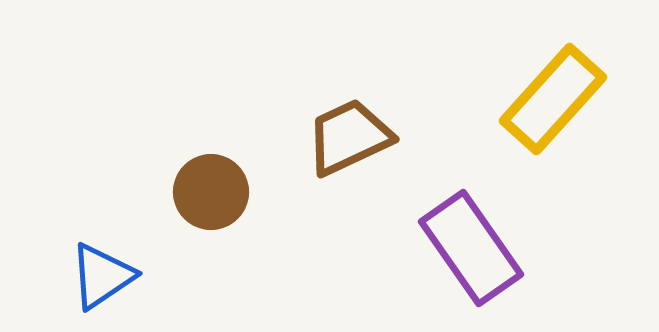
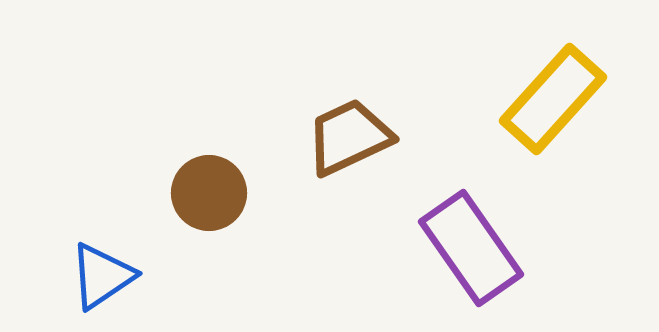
brown circle: moved 2 px left, 1 px down
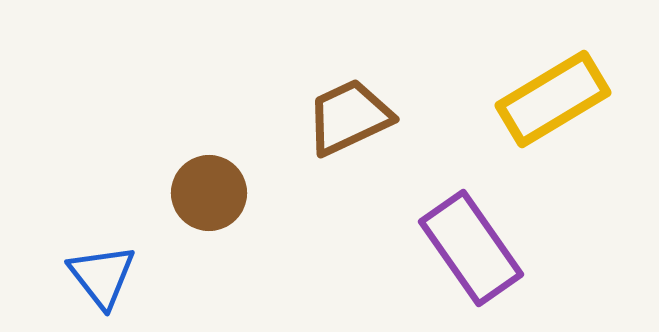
yellow rectangle: rotated 17 degrees clockwise
brown trapezoid: moved 20 px up
blue triangle: rotated 34 degrees counterclockwise
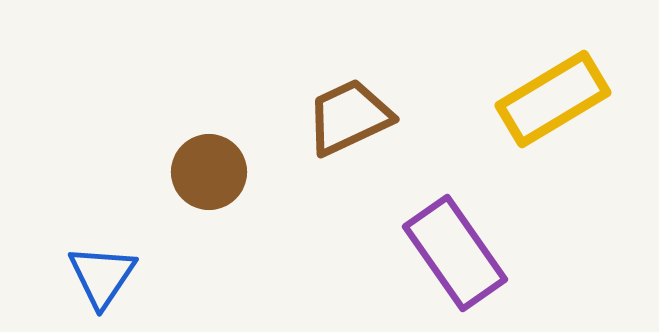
brown circle: moved 21 px up
purple rectangle: moved 16 px left, 5 px down
blue triangle: rotated 12 degrees clockwise
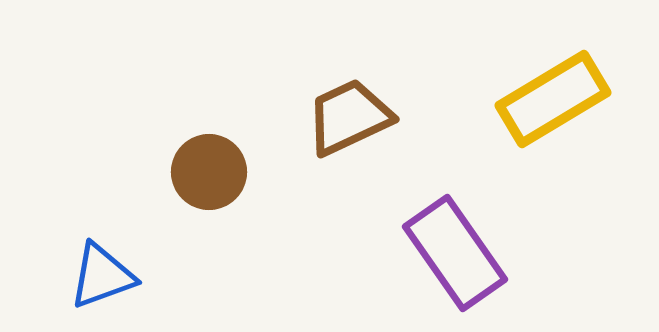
blue triangle: rotated 36 degrees clockwise
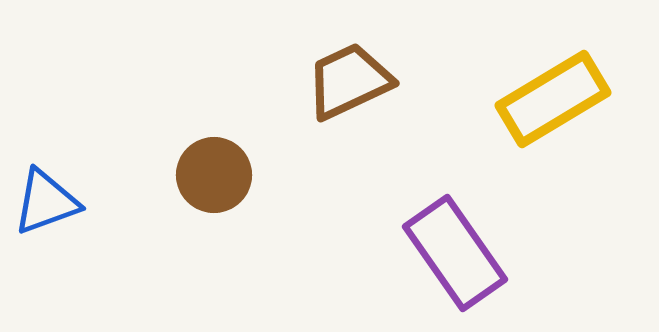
brown trapezoid: moved 36 px up
brown circle: moved 5 px right, 3 px down
blue triangle: moved 56 px left, 74 px up
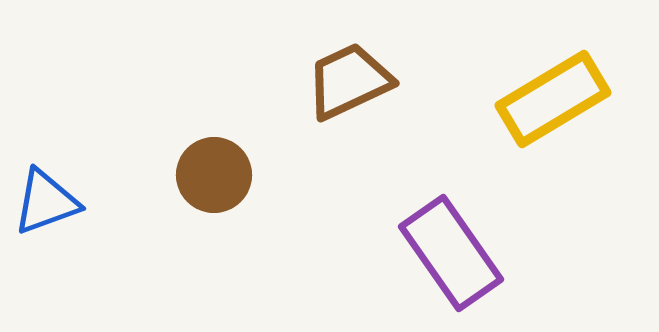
purple rectangle: moved 4 px left
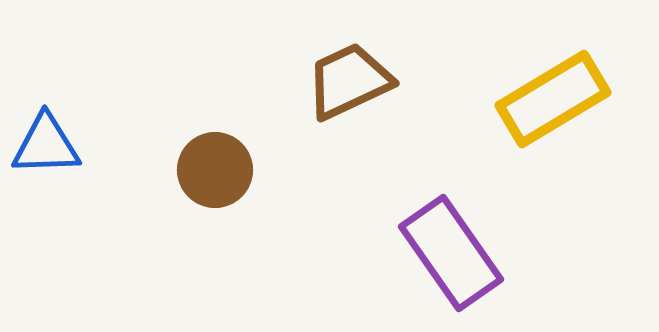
brown circle: moved 1 px right, 5 px up
blue triangle: moved 57 px up; rotated 18 degrees clockwise
